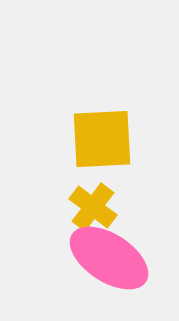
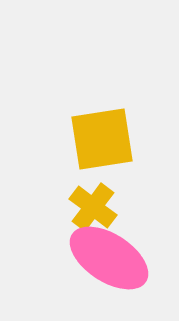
yellow square: rotated 6 degrees counterclockwise
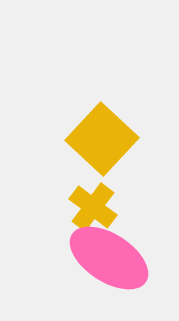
yellow square: rotated 38 degrees counterclockwise
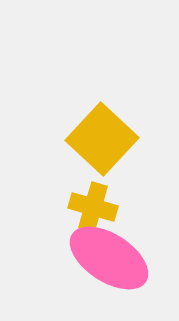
yellow cross: rotated 21 degrees counterclockwise
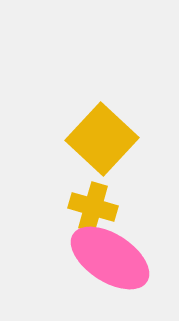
pink ellipse: moved 1 px right
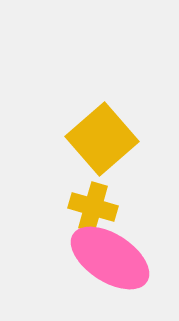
yellow square: rotated 6 degrees clockwise
